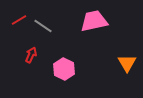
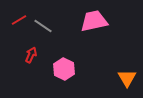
orange triangle: moved 15 px down
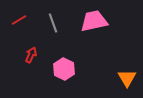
gray line: moved 10 px right, 3 px up; rotated 36 degrees clockwise
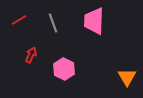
pink trapezoid: rotated 76 degrees counterclockwise
orange triangle: moved 1 px up
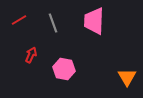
pink hexagon: rotated 15 degrees counterclockwise
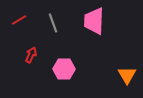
pink hexagon: rotated 10 degrees counterclockwise
orange triangle: moved 2 px up
